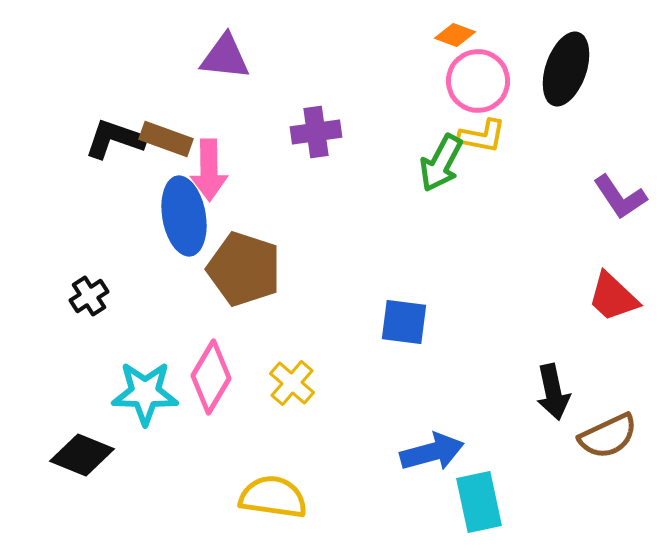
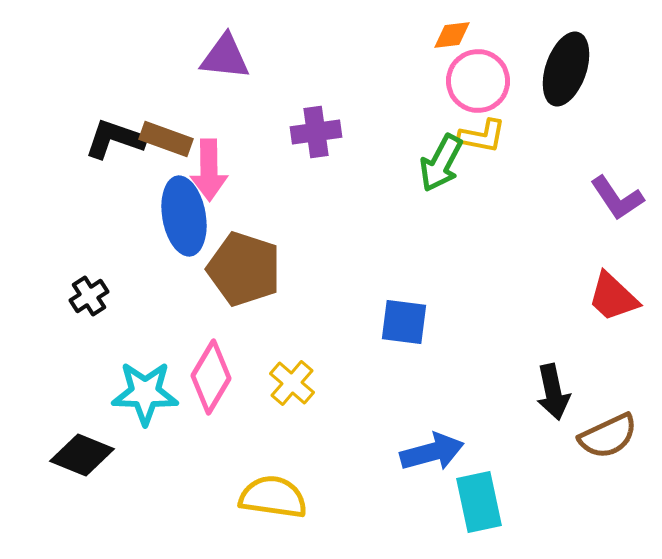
orange diamond: moved 3 px left; rotated 27 degrees counterclockwise
purple L-shape: moved 3 px left, 1 px down
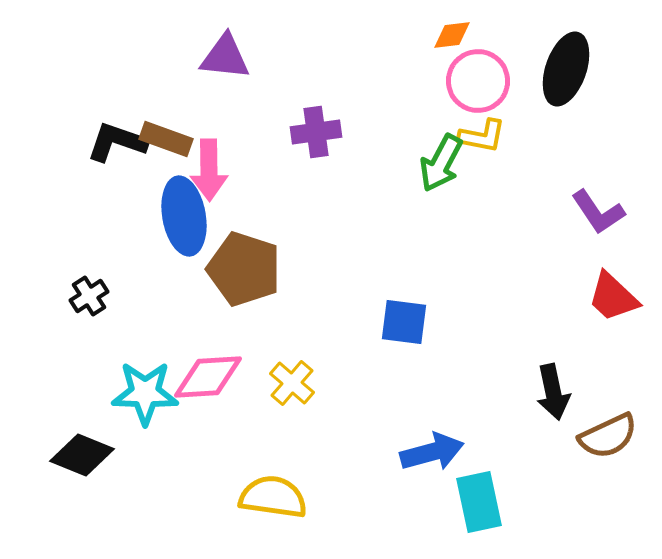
black L-shape: moved 2 px right, 3 px down
purple L-shape: moved 19 px left, 14 px down
pink diamond: moved 3 px left; rotated 56 degrees clockwise
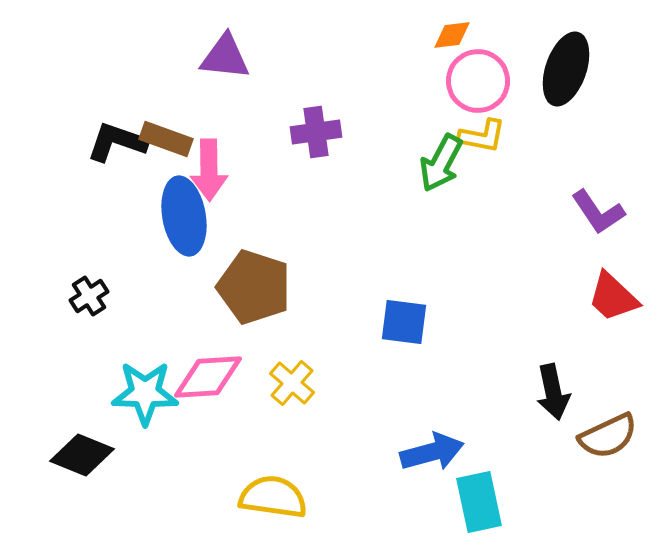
brown pentagon: moved 10 px right, 18 px down
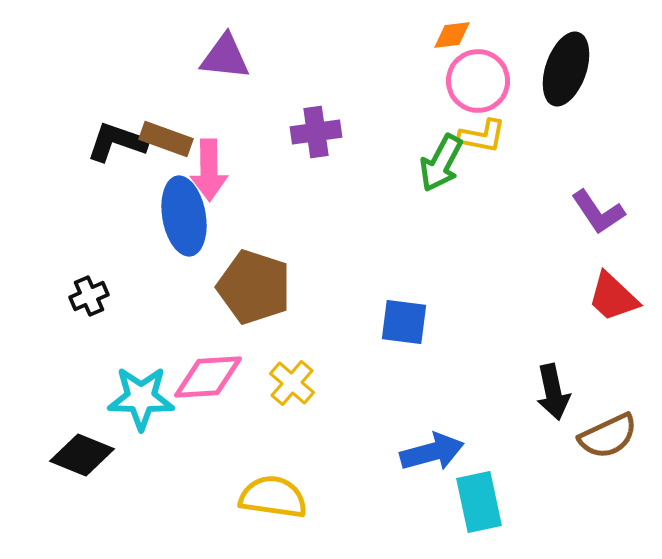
black cross: rotated 9 degrees clockwise
cyan star: moved 4 px left, 5 px down
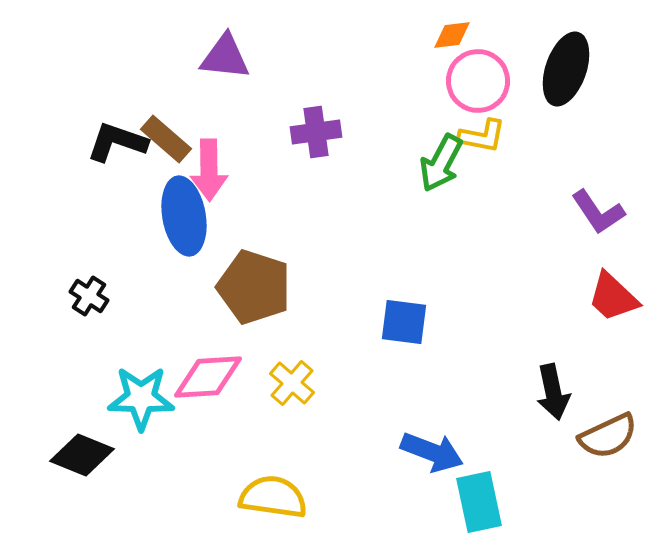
brown rectangle: rotated 21 degrees clockwise
black cross: rotated 33 degrees counterclockwise
blue arrow: rotated 36 degrees clockwise
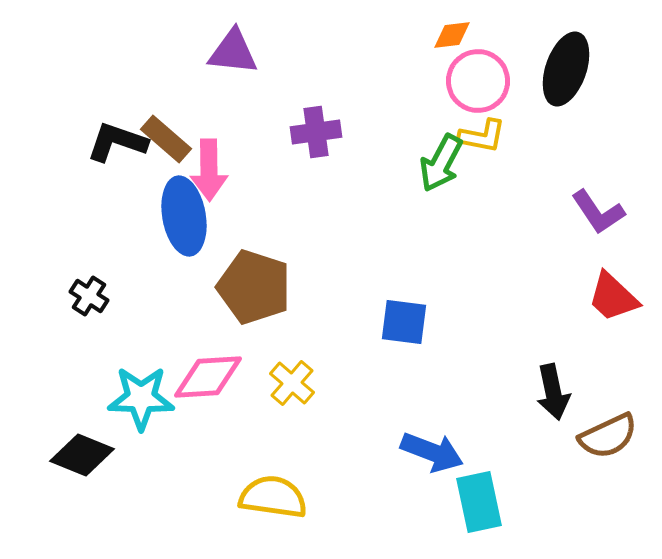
purple triangle: moved 8 px right, 5 px up
